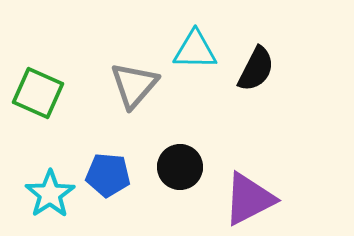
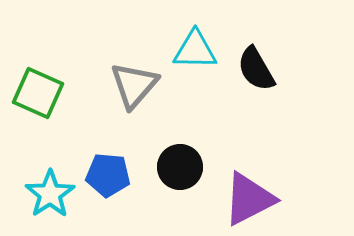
black semicircle: rotated 123 degrees clockwise
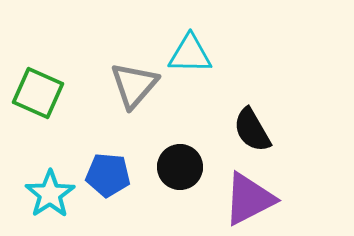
cyan triangle: moved 5 px left, 4 px down
black semicircle: moved 4 px left, 61 px down
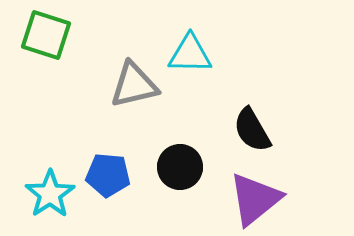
gray triangle: rotated 36 degrees clockwise
green square: moved 8 px right, 58 px up; rotated 6 degrees counterclockwise
purple triangle: moved 6 px right; rotated 12 degrees counterclockwise
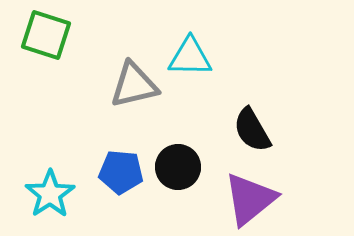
cyan triangle: moved 3 px down
black circle: moved 2 px left
blue pentagon: moved 13 px right, 3 px up
purple triangle: moved 5 px left
